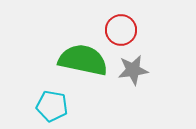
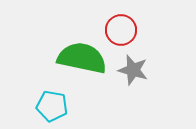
green semicircle: moved 1 px left, 2 px up
gray star: rotated 24 degrees clockwise
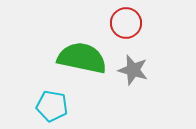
red circle: moved 5 px right, 7 px up
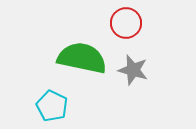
cyan pentagon: rotated 16 degrees clockwise
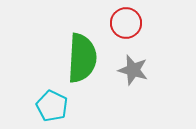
green semicircle: rotated 81 degrees clockwise
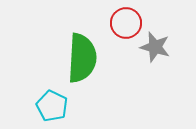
gray star: moved 22 px right, 23 px up
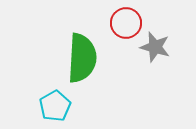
cyan pentagon: moved 3 px right; rotated 16 degrees clockwise
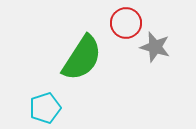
green semicircle: rotated 30 degrees clockwise
cyan pentagon: moved 10 px left, 2 px down; rotated 12 degrees clockwise
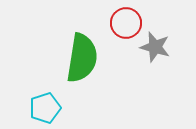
green semicircle: rotated 24 degrees counterclockwise
